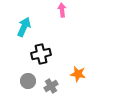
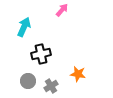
pink arrow: rotated 48 degrees clockwise
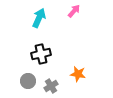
pink arrow: moved 12 px right, 1 px down
cyan arrow: moved 15 px right, 9 px up
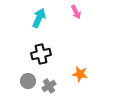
pink arrow: moved 2 px right, 1 px down; rotated 112 degrees clockwise
orange star: moved 2 px right
gray cross: moved 2 px left
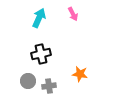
pink arrow: moved 3 px left, 2 px down
gray cross: rotated 24 degrees clockwise
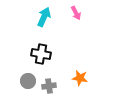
pink arrow: moved 3 px right, 1 px up
cyan arrow: moved 5 px right, 1 px up
black cross: rotated 24 degrees clockwise
orange star: moved 4 px down
